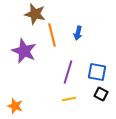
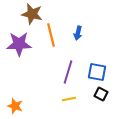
brown star: moved 3 px left
orange line: moved 1 px left
purple star: moved 5 px left, 7 px up; rotated 25 degrees counterclockwise
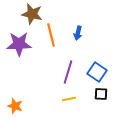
blue square: rotated 24 degrees clockwise
black square: rotated 24 degrees counterclockwise
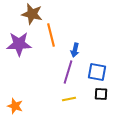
blue arrow: moved 3 px left, 17 px down
blue square: rotated 24 degrees counterclockwise
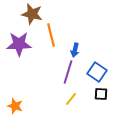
blue square: rotated 24 degrees clockwise
yellow line: moved 2 px right; rotated 40 degrees counterclockwise
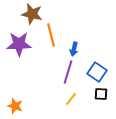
blue arrow: moved 1 px left, 1 px up
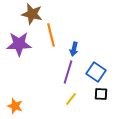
blue square: moved 1 px left
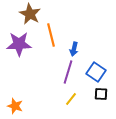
brown star: moved 2 px left; rotated 15 degrees clockwise
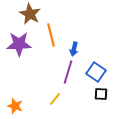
yellow line: moved 16 px left
